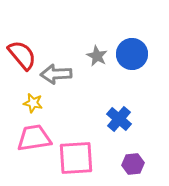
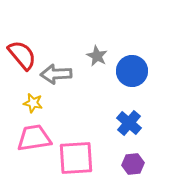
blue circle: moved 17 px down
blue cross: moved 10 px right, 4 px down
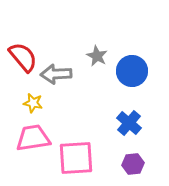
red semicircle: moved 1 px right, 2 px down
pink trapezoid: moved 1 px left
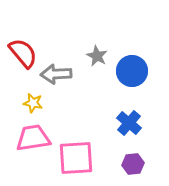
red semicircle: moved 4 px up
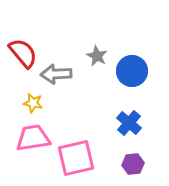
pink square: rotated 9 degrees counterclockwise
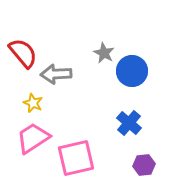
gray star: moved 7 px right, 3 px up
yellow star: rotated 12 degrees clockwise
pink trapezoid: rotated 24 degrees counterclockwise
purple hexagon: moved 11 px right, 1 px down
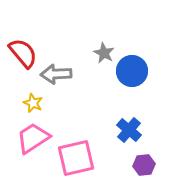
blue cross: moved 7 px down
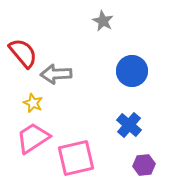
gray star: moved 1 px left, 32 px up
blue cross: moved 5 px up
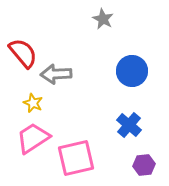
gray star: moved 2 px up
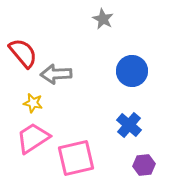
yellow star: rotated 12 degrees counterclockwise
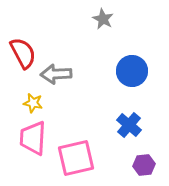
red semicircle: rotated 12 degrees clockwise
pink trapezoid: rotated 54 degrees counterclockwise
